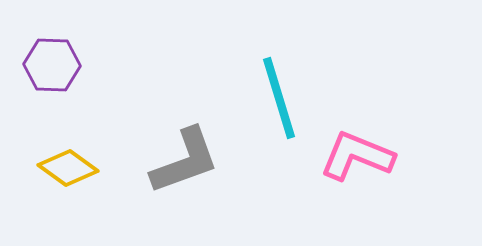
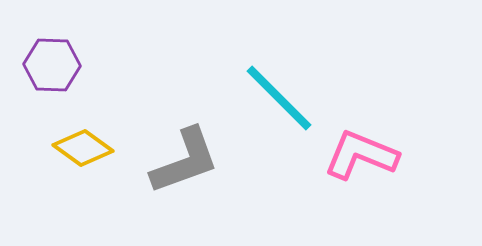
cyan line: rotated 28 degrees counterclockwise
pink L-shape: moved 4 px right, 1 px up
yellow diamond: moved 15 px right, 20 px up
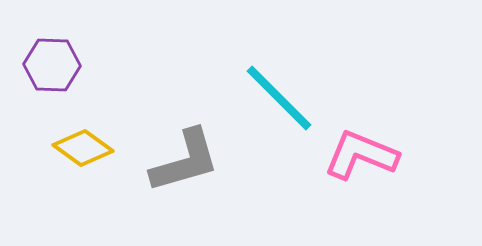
gray L-shape: rotated 4 degrees clockwise
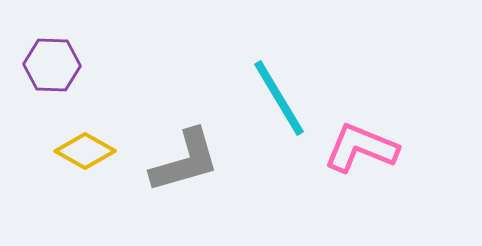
cyan line: rotated 14 degrees clockwise
yellow diamond: moved 2 px right, 3 px down; rotated 6 degrees counterclockwise
pink L-shape: moved 7 px up
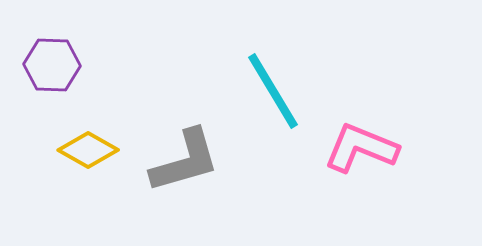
cyan line: moved 6 px left, 7 px up
yellow diamond: moved 3 px right, 1 px up
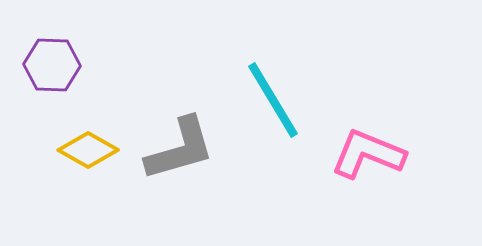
cyan line: moved 9 px down
pink L-shape: moved 7 px right, 6 px down
gray L-shape: moved 5 px left, 12 px up
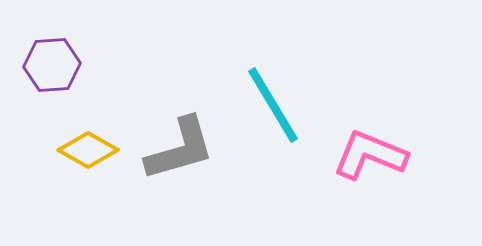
purple hexagon: rotated 6 degrees counterclockwise
cyan line: moved 5 px down
pink L-shape: moved 2 px right, 1 px down
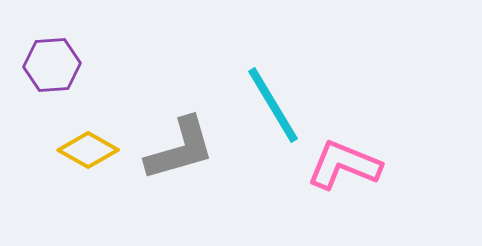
pink L-shape: moved 26 px left, 10 px down
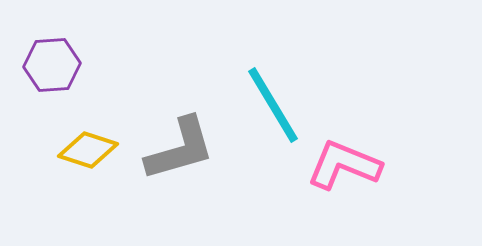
yellow diamond: rotated 12 degrees counterclockwise
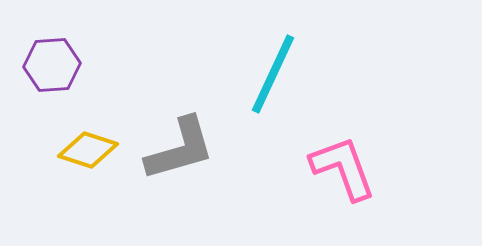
cyan line: moved 31 px up; rotated 56 degrees clockwise
pink L-shape: moved 1 px left, 3 px down; rotated 48 degrees clockwise
